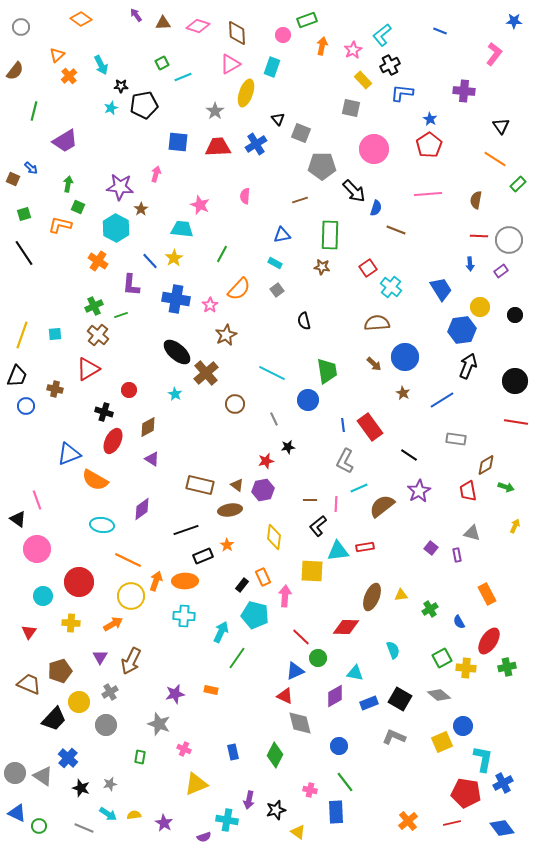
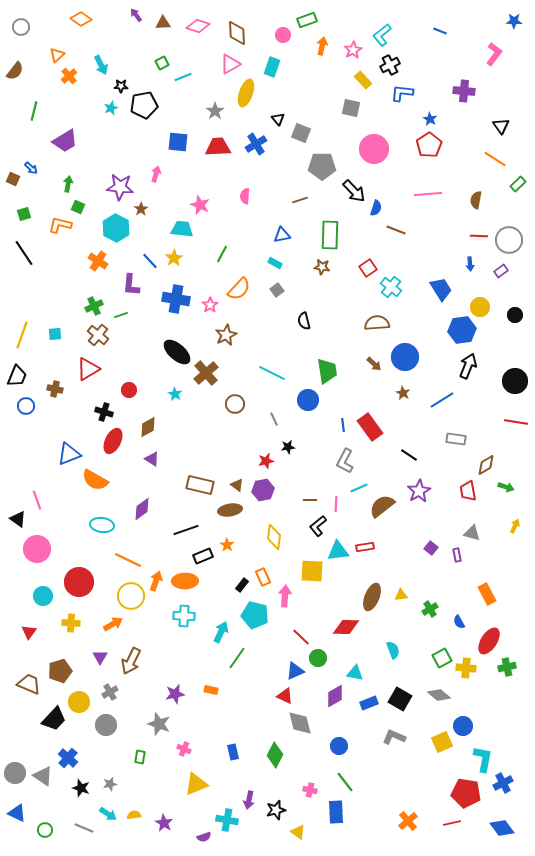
green circle at (39, 826): moved 6 px right, 4 px down
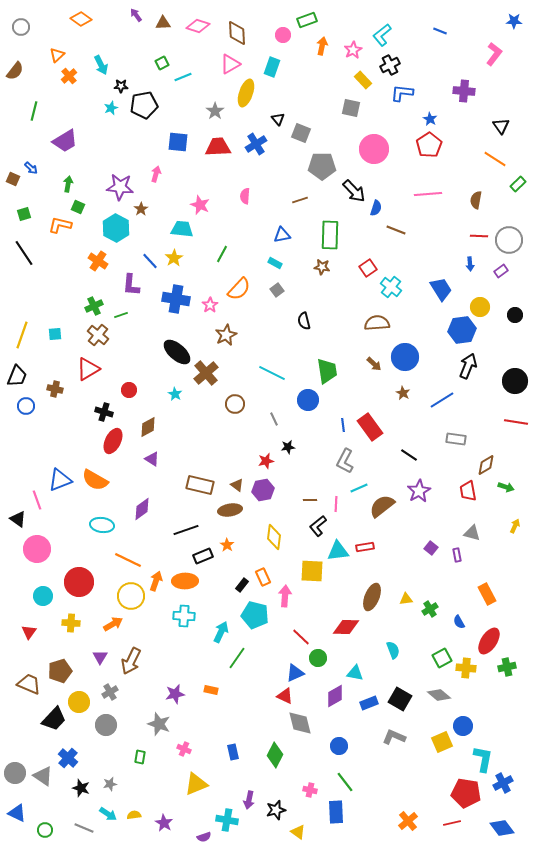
blue triangle at (69, 454): moved 9 px left, 26 px down
yellow triangle at (401, 595): moved 5 px right, 4 px down
blue triangle at (295, 671): moved 2 px down
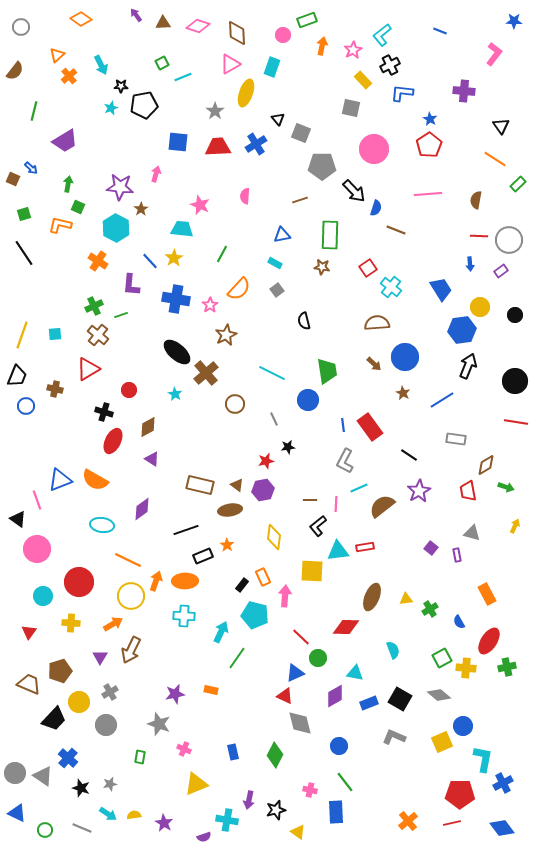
brown arrow at (131, 661): moved 11 px up
red pentagon at (466, 793): moved 6 px left, 1 px down; rotated 8 degrees counterclockwise
gray line at (84, 828): moved 2 px left
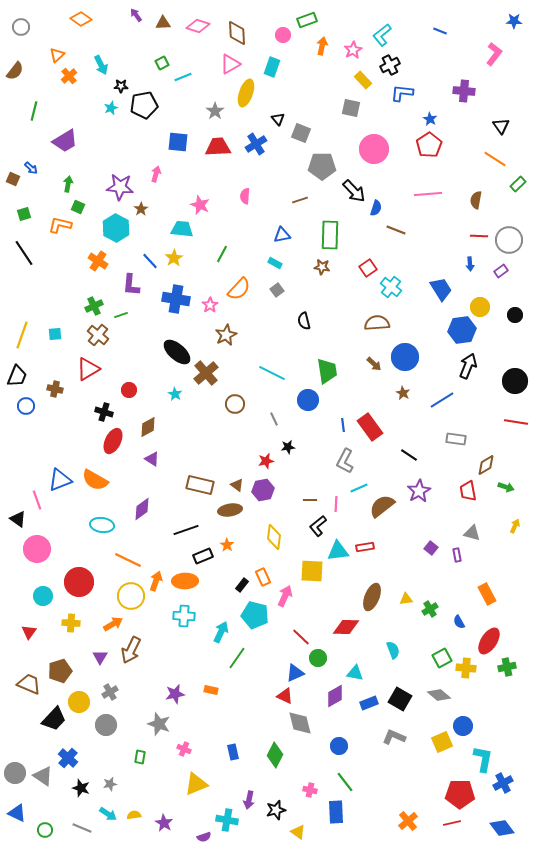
pink arrow at (285, 596): rotated 20 degrees clockwise
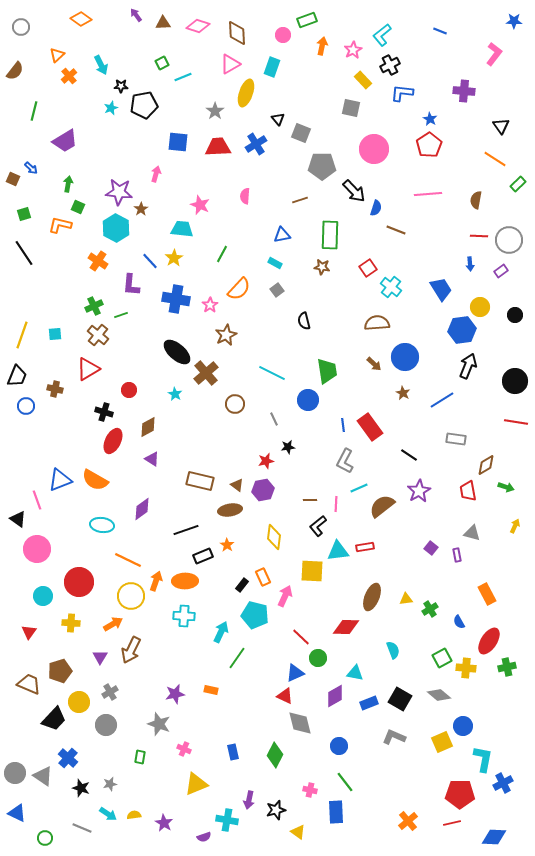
purple star at (120, 187): moved 1 px left, 5 px down
brown rectangle at (200, 485): moved 4 px up
blue diamond at (502, 828): moved 8 px left, 9 px down; rotated 50 degrees counterclockwise
green circle at (45, 830): moved 8 px down
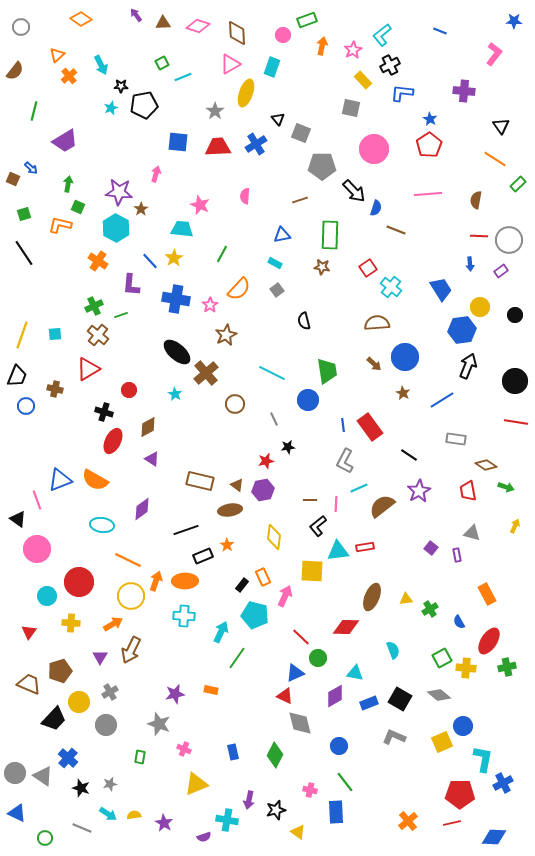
brown diamond at (486, 465): rotated 65 degrees clockwise
cyan circle at (43, 596): moved 4 px right
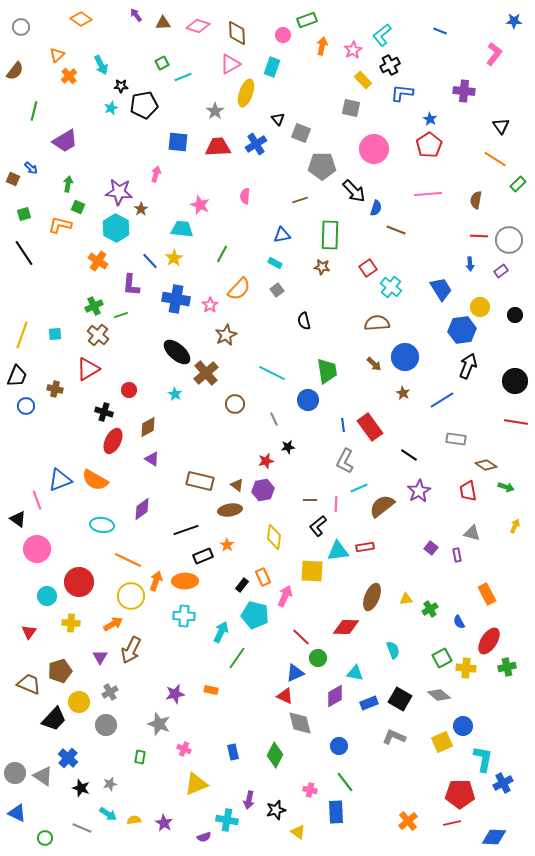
yellow semicircle at (134, 815): moved 5 px down
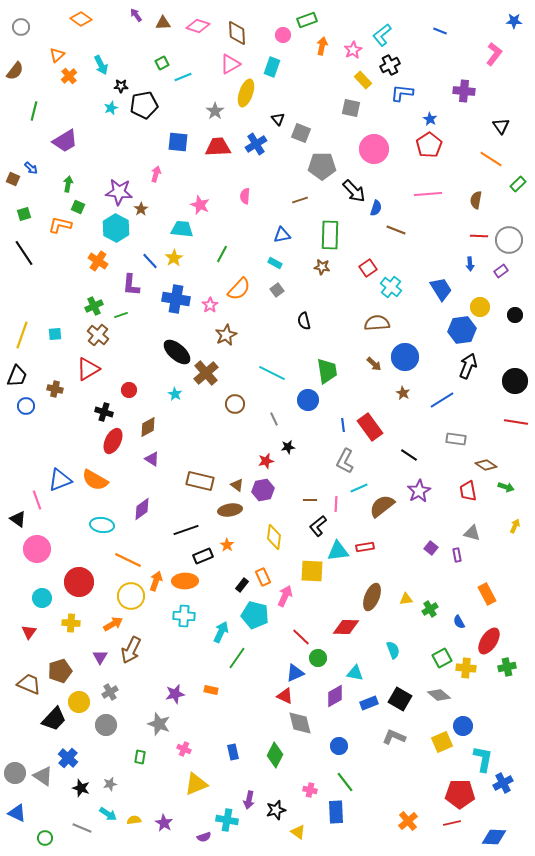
orange line at (495, 159): moved 4 px left
cyan circle at (47, 596): moved 5 px left, 2 px down
